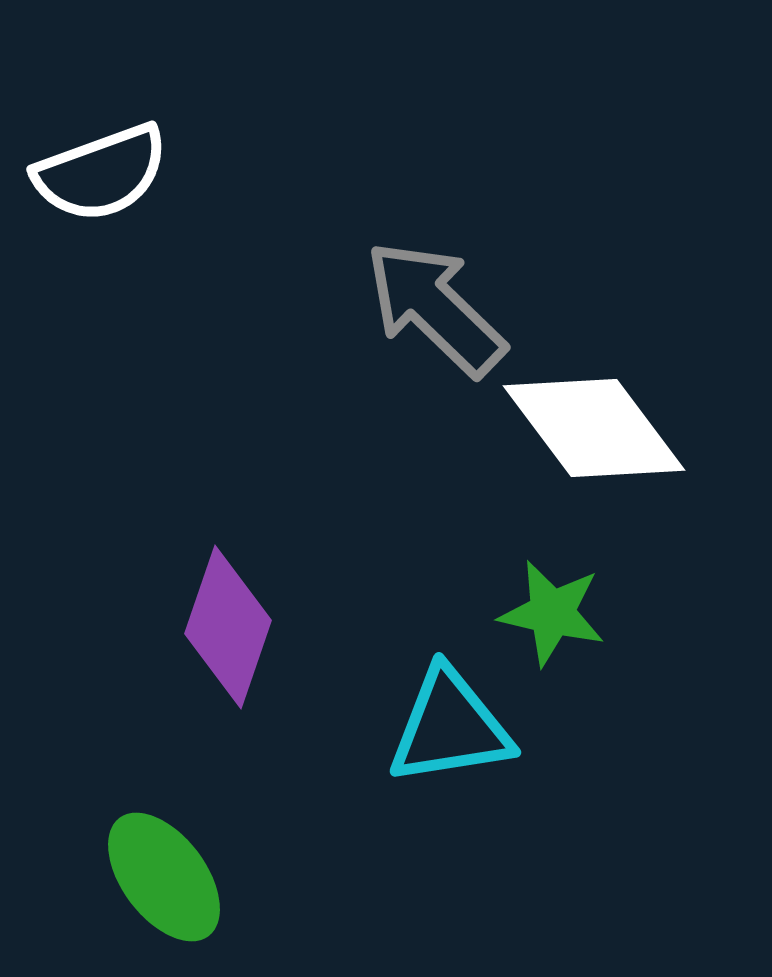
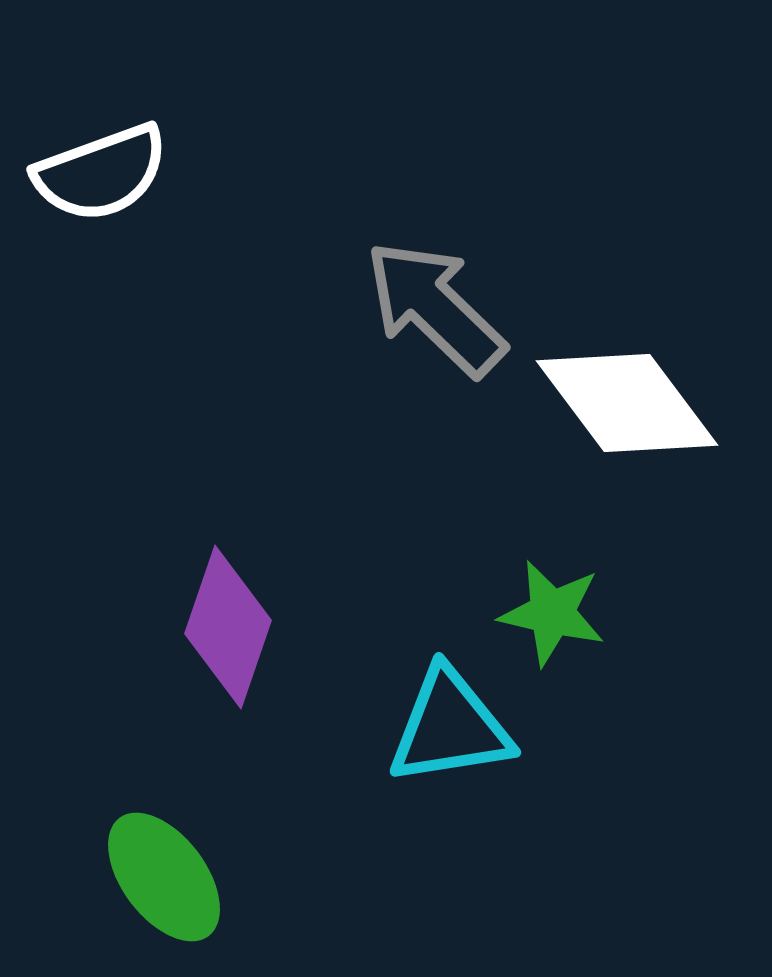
white diamond: moved 33 px right, 25 px up
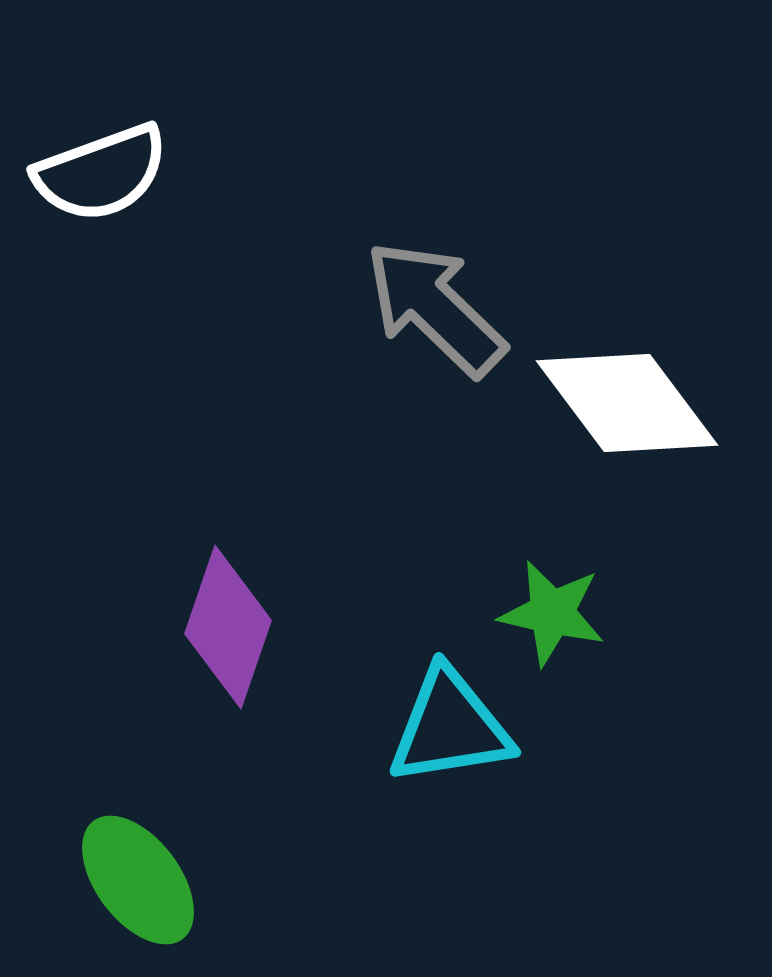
green ellipse: moved 26 px left, 3 px down
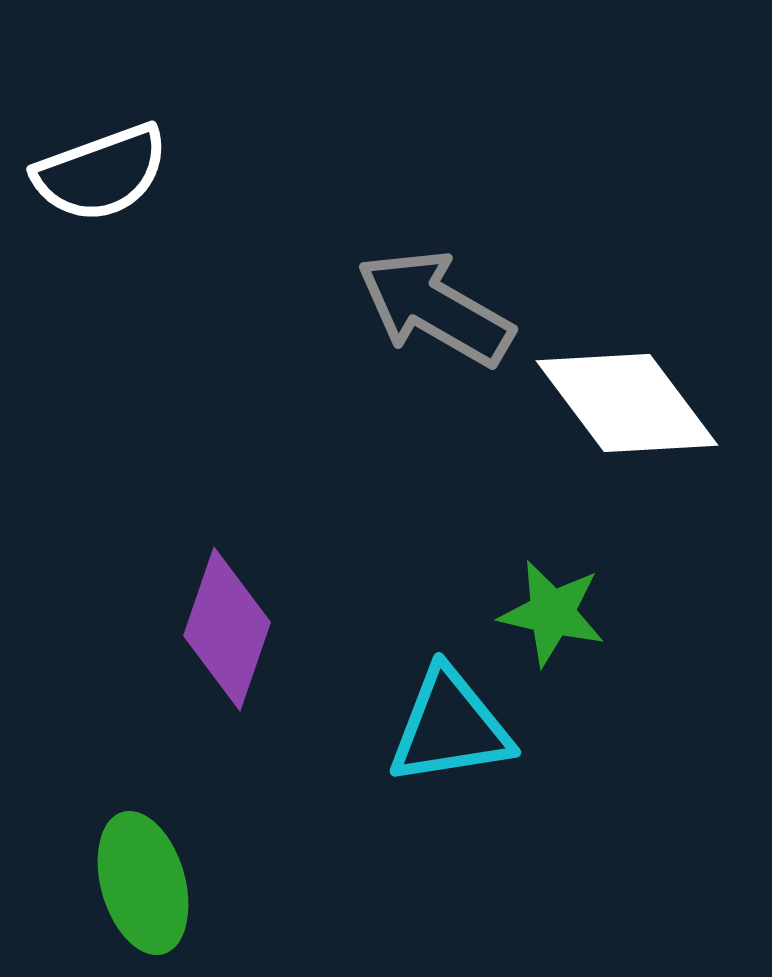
gray arrow: rotated 14 degrees counterclockwise
purple diamond: moved 1 px left, 2 px down
green ellipse: moved 5 px right, 3 px down; rotated 21 degrees clockwise
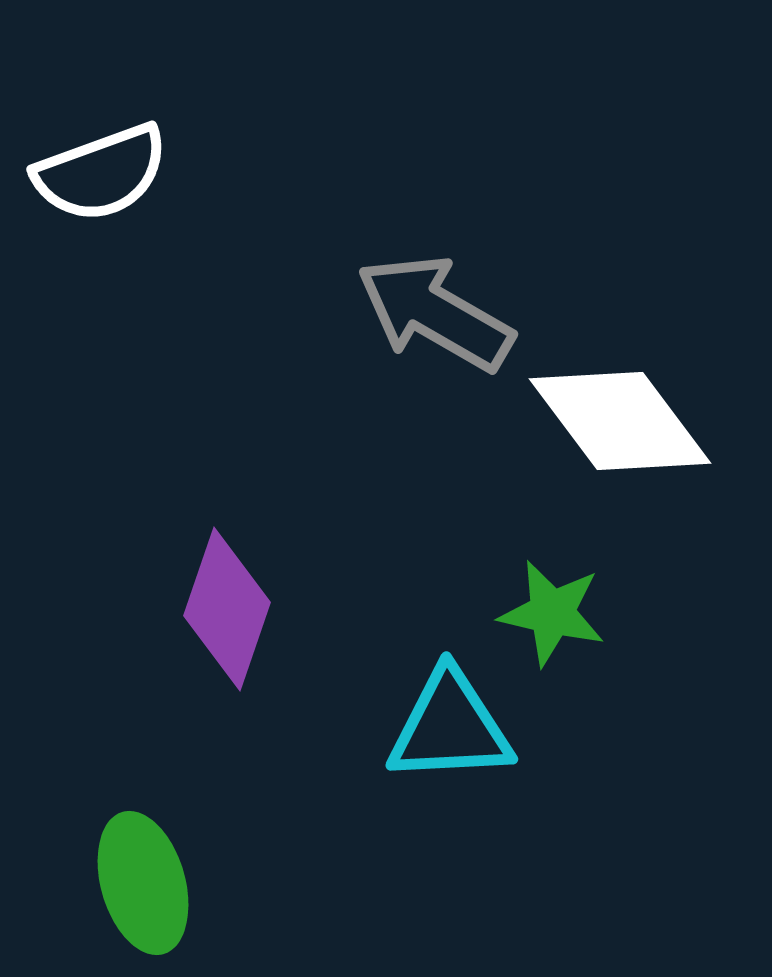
gray arrow: moved 5 px down
white diamond: moved 7 px left, 18 px down
purple diamond: moved 20 px up
cyan triangle: rotated 6 degrees clockwise
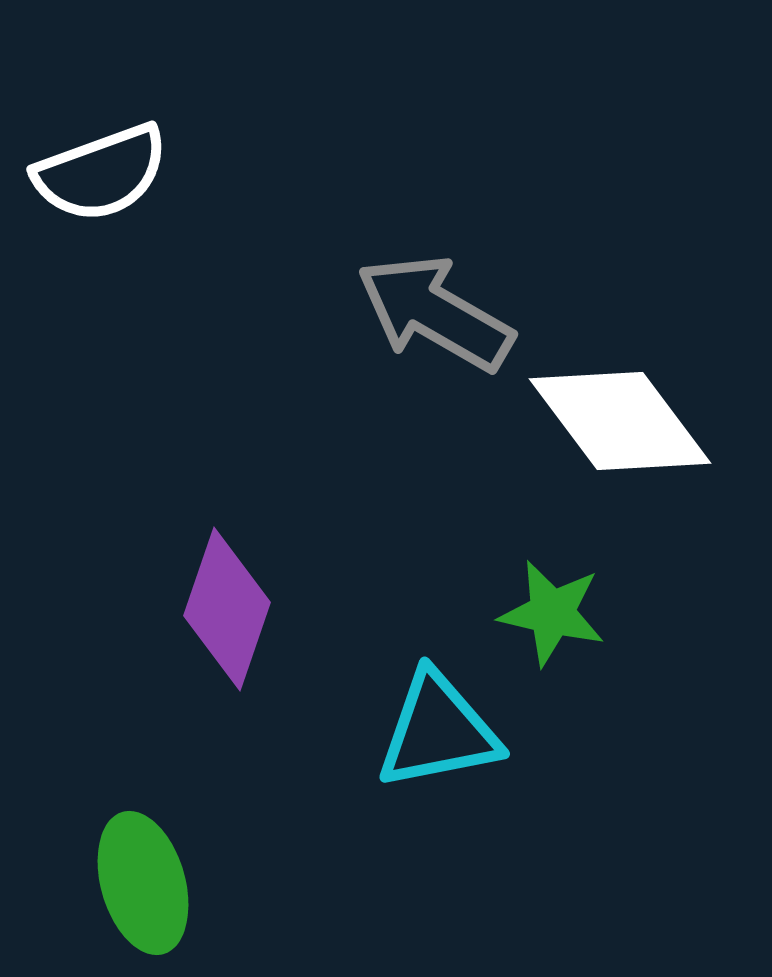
cyan triangle: moved 12 px left, 4 px down; rotated 8 degrees counterclockwise
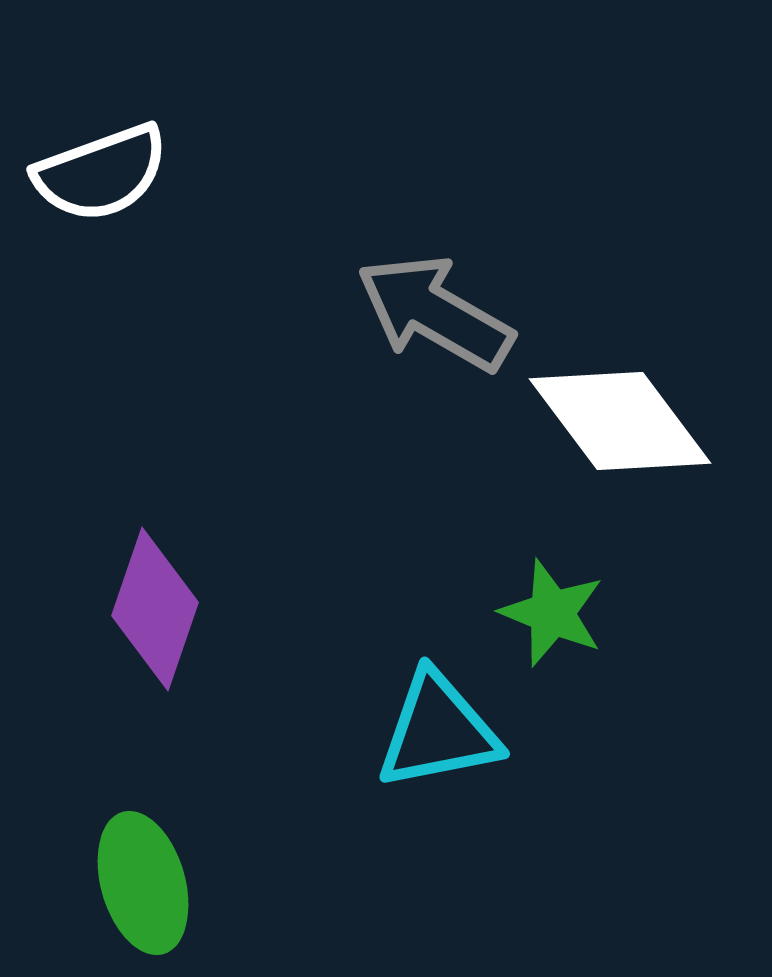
purple diamond: moved 72 px left
green star: rotated 9 degrees clockwise
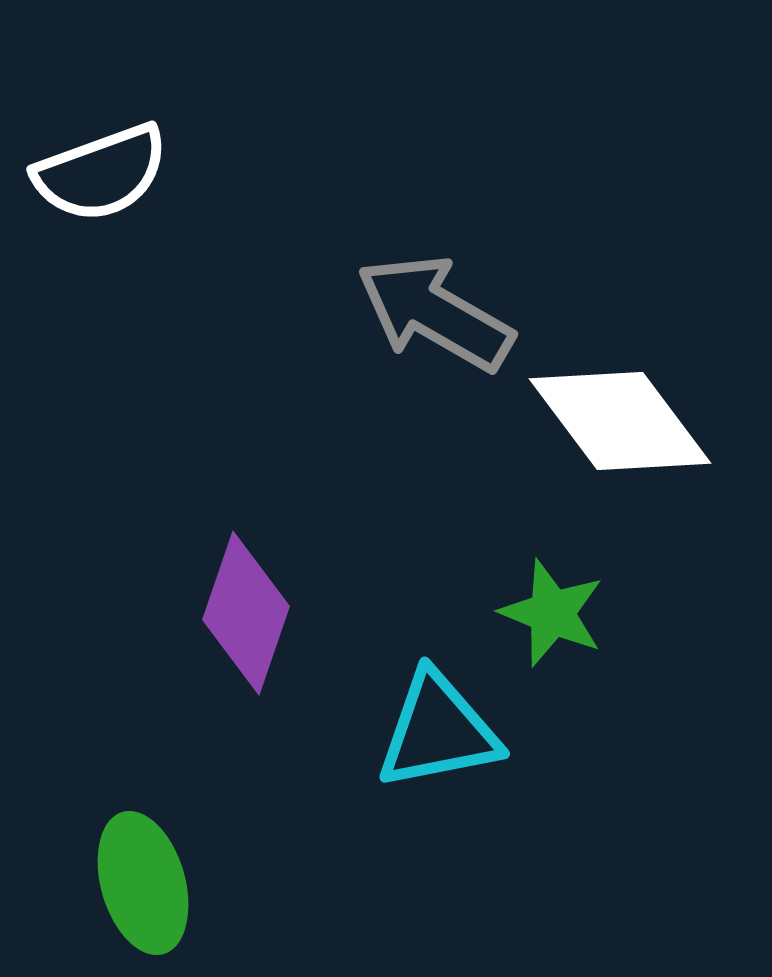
purple diamond: moved 91 px right, 4 px down
